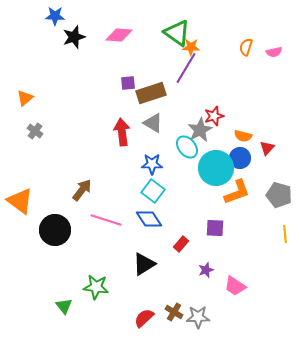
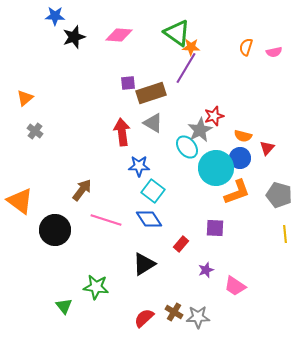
blue star at (152, 164): moved 13 px left, 2 px down
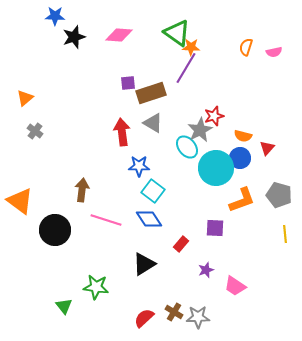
brown arrow at (82, 190): rotated 30 degrees counterclockwise
orange L-shape at (237, 192): moved 5 px right, 8 px down
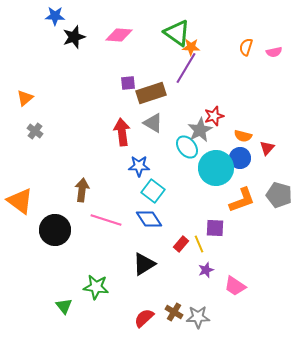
yellow line at (285, 234): moved 86 px left, 10 px down; rotated 18 degrees counterclockwise
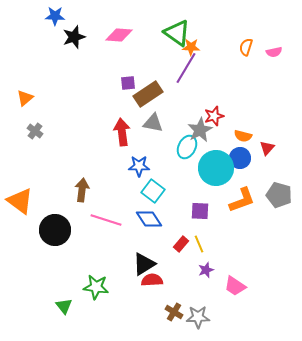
brown rectangle at (151, 93): moved 3 px left, 1 px down; rotated 16 degrees counterclockwise
gray triangle at (153, 123): rotated 20 degrees counterclockwise
cyan ellipse at (187, 147): rotated 65 degrees clockwise
purple square at (215, 228): moved 15 px left, 17 px up
red semicircle at (144, 318): moved 8 px right, 38 px up; rotated 40 degrees clockwise
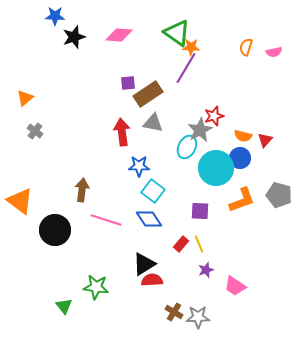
red triangle at (267, 148): moved 2 px left, 8 px up
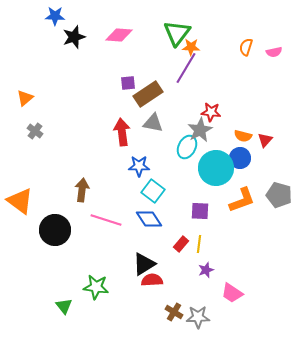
green triangle at (177, 33): rotated 32 degrees clockwise
red star at (214, 116): moved 3 px left, 4 px up; rotated 24 degrees clockwise
yellow line at (199, 244): rotated 30 degrees clockwise
pink trapezoid at (235, 286): moved 3 px left, 7 px down
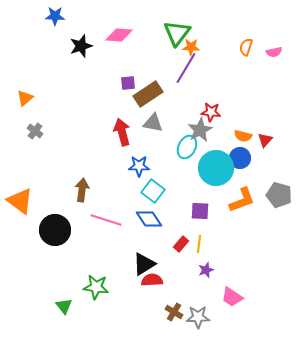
black star at (74, 37): moved 7 px right, 9 px down
red arrow at (122, 132): rotated 8 degrees counterclockwise
pink trapezoid at (232, 293): moved 4 px down
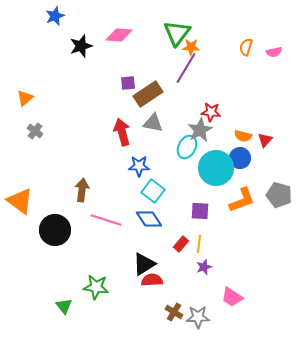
blue star at (55, 16): rotated 24 degrees counterclockwise
purple star at (206, 270): moved 2 px left, 3 px up
